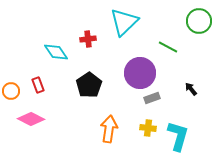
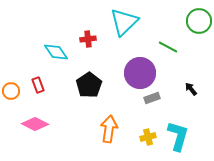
pink diamond: moved 4 px right, 5 px down
yellow cross: moved 9 px down; rotated 21 degrees counterclockwise
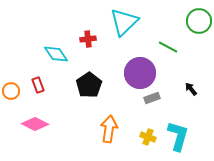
cyan diamond: moved 2 px down
yellow cross: rotated 35 degrees clockwise
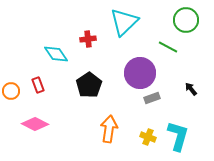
green circle: moved 13 px left, 1 px up
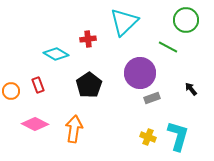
cyan diamond: rotated 25 degrees counterclockwise
orange arrow: moved 35 px left
